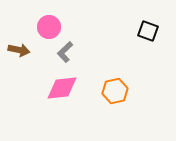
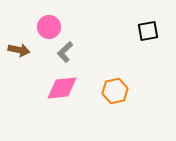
black square: rotated 30 degrees counterclockwise
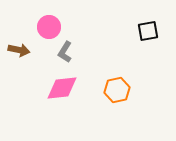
gray L-shape: rotated 15 degrees counterclockwise
orange hexagon: moved 2 px right, 1 px up
